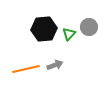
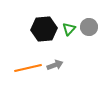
green triangle: moved 5 px up
orange line: moved 2 px right, 1 px up
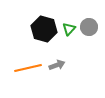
black hexagon: rotated 20 degrees clockwise
gray arrow: moved 2 px right
